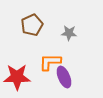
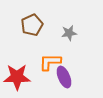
gray star: rotated 14 degrees counterclockwise
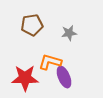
brown pentagon: rotated 15 degrees clockwise
orange L-shape: rotated 15 degrees clockwise
red star: moved 8 px right, 1 px down
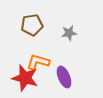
orange L-shape: moved 12 px left
red star: rotated 16 degrees clockwise
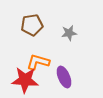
red star: moved 2 px down; rotated 12 degrees counterclockwise
